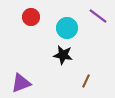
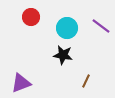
purple line: moved 3 px right, 10 px down
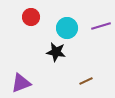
purple line: rotated 54 degrees counterclockwise
black star: moved 7 px left, 3 px up
brown line: rotated 40 degrees clockwise
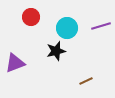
black star: moved 1 px up; rotated 24 degrees counterclockwise
purple triangle: moved 6 px left, 20 px up
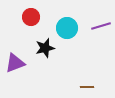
black star: moved 11 px left, 3 px up
brown line: moved 1 px right, 6 px down; rotated 24 degrees clockwise
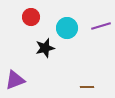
purple triangle: moved 17 px down
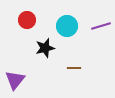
red circle: moved 4 px left, 3 px down
cyan circle: moved 2 px up
purple triangle: rotated 30 degrees counterclockwise
brown line: moved 13 px left, 19 px up
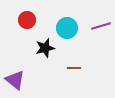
cyan circle: moved 2 px down
purple triangle: rotated 30 degrees counterclockwise
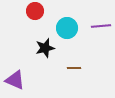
red circle: moved 8 px right, 9 px up
purple line: rotated 12 degrees clockwise
purple triangle: rotated 15 degrees counterclockwise
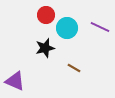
red circle: moved 11 px right, 4 px down
purple line: moved 1 px left, 1 px down; rotated 30 degrees clockwise
brown line: rotated 32 degrees clockwise
purple triangle: moved 1 px down
